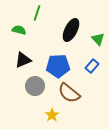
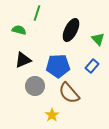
brown semicircle: rotated 10 degrees clockwise
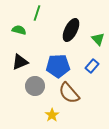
black triangle: moved 3 px left, 2 px down
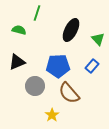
black triangle: moved 3 px left
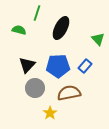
black ellipse: moved 10 px left, 2 px up
black triangle: moved 10 px right, 3 px down; rotated 24 degrees counterclockwise
blue rectangle: moved 7 px left
gray circle: moved 2 px down
brown semicircle: rotated 120 degrees clockwise
yellow star: moved 2 px left, 2 px up
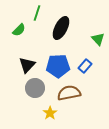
green semicircle: rotated 120 degrees clockwise
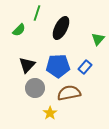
green triangle: rotated 24 degrees clockwise
blue rectangle: moved 1 px down
